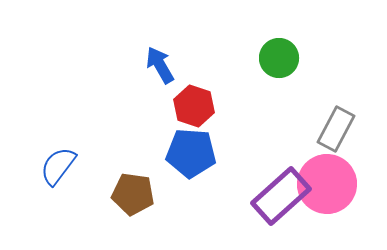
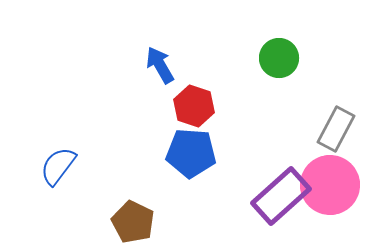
pink circle: moved 3 px right, 1 px down
brown pentagon: moved 28 px down; rotated 18 degrees clockwise
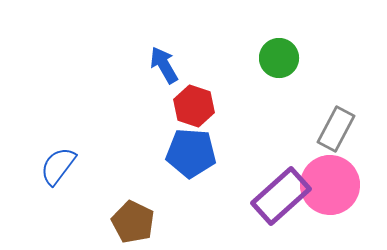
blue arrow: moved 4 px right
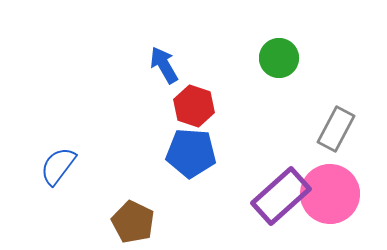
pink circle: moved 9 px down
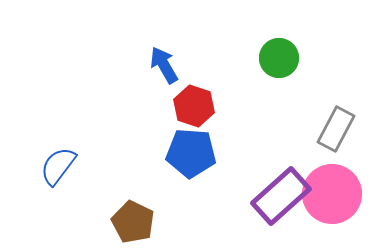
pink circle: moved 2 px right
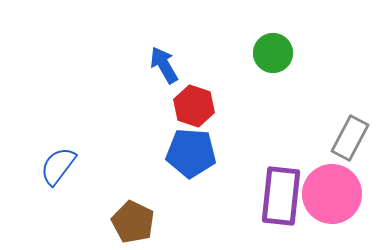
green circle: moved 6 px left, 5 px up
gray rectangle: moved 14 px right, 9 px down
purple rectangle: rotated 42 degrees counterclockwise
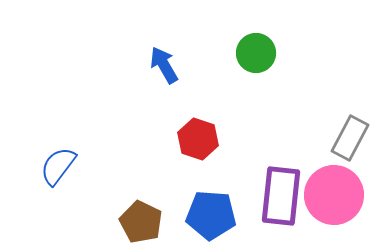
green circle: moved 17 px left
red hexagon: moved 4 px right, 33 px down
blue pentagon: moved 20 px right, 62 px down
pink circle: moved 2 px right, 1 px down
brown pentagon: moved 8 px right
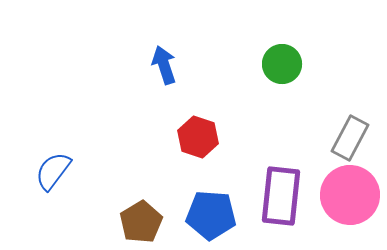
green circle: moved 26 px right, 11 px down
blue arrow: rotated 12 degrees clockwise
red hexagon: moved 2 px up
blue semicircle: moved 5 px left, 5 px down
pink circle: moved 16 px right
brown pentagon: rotated 15 degrees clockwise
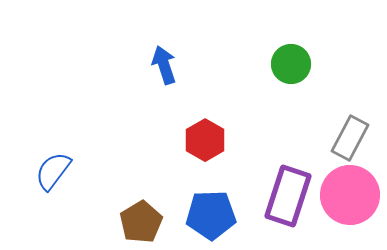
green circle: moved 9 px right
red hexagon: moved 7 px right, 3 px down; rotated 12 degrees clockwise
purple rectangle: moved 7 px right; rotated 12 degrees clockwise
blue pentagon: rotated 6 degrees counterclockwise
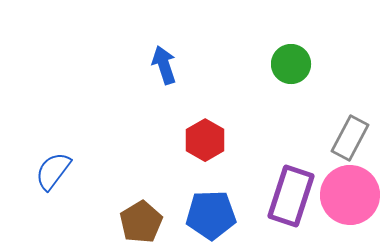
purple rectangle: moved 3 px right
